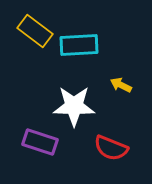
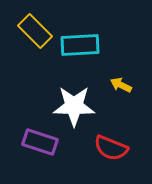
yellow rectangle: rotated 8 degrees clockwise
cyan rectangle: moved 1 px right
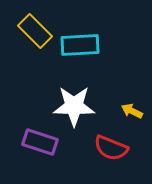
yellow arrow: moved 11 px right, 26 px down
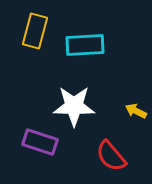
yellow rectangle: rotated 60 degrees clockwise
cyan rectangle: moved 5 px right
yellow arrow: moved 4 px right
red semicircle: moved 8 px down; rotated 28 degrees clockwise
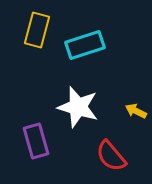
yellow rectangle: moved 2 px right, 1 px up
cyan rectangle: rotated 15 degrees counterclockwise
white star: moved 4 px right, 1 px down; rotated 15 degrees clockwise
purple rectangle: moved 4 px left, 1 px up; rotated 56 degrees clockwise
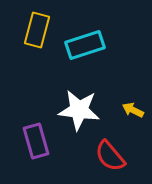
white star: moved 1 px right, 3 px down; rotated 9 degrees counterclockwise
yellow arrow: moved 3 px left, 1 px up
red semicircle: moved 1 px left
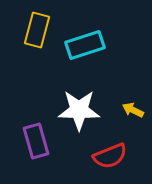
white star: rotated 6 degrees counterclockwise
red semicircle: rotated 72 degrees counterclockwise
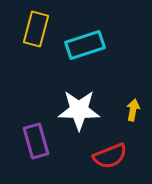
yellow rectangle: moved 1 px left, 1 px up
yellow arrow: rotated 75 degrees clockwise
